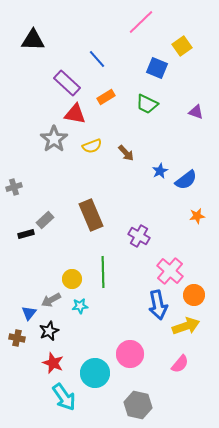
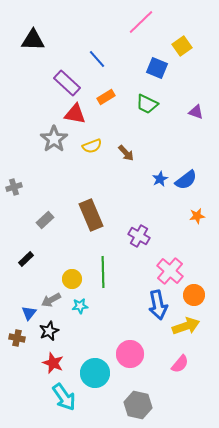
blue star: moved 8 px down
black rectangle: moved 25 px down; rotated 28 degrees counterclockwise
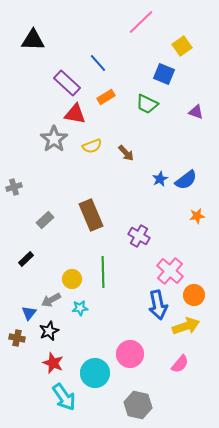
blue line: moved 1 px right, 4 px down
blue square: moved 7 px right, 6 px down
cyan star: moved 2 px down
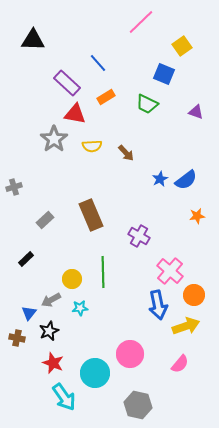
yellow semicircle: rotated 18 degrees clockwise
